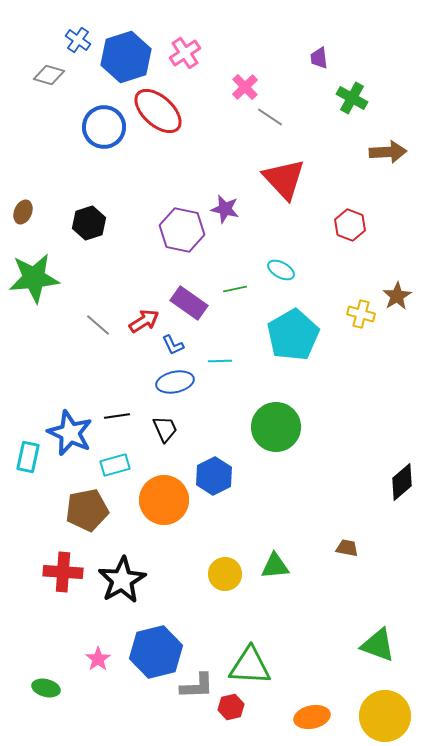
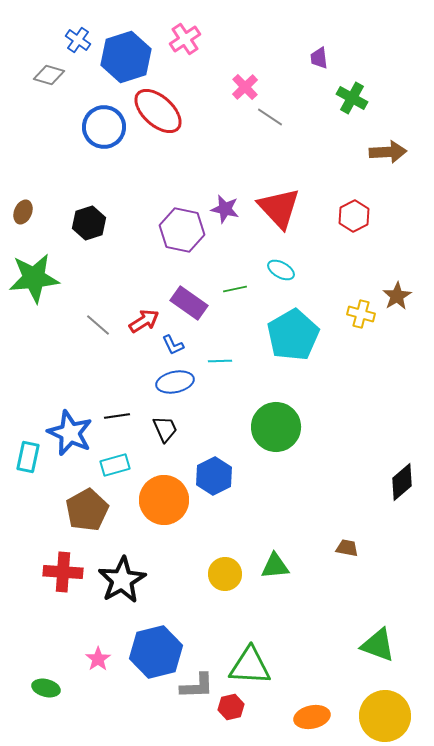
pink cross at (185, 53): moved 14 px up
red triangle at (284, 179): moved 5 px left, 29 px down
red hexagon at (350, 225): moved 4 px right, 9 px up; rotated 12 degrees clockwise
brown pentagon at (87, 510): rotated 18 degrees counterclockwise
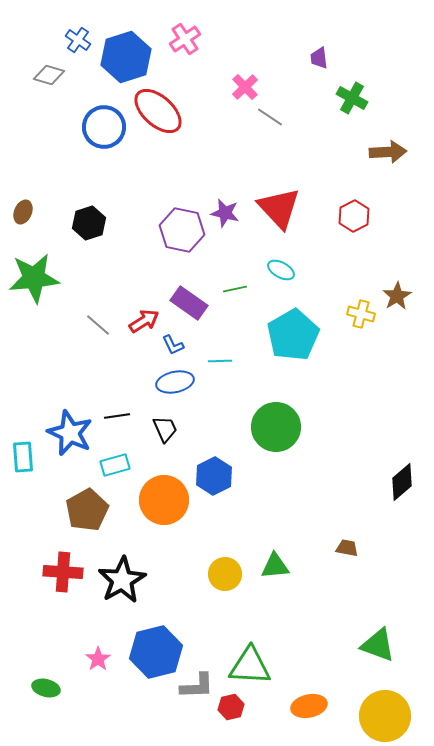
purple star at (225, 209): moved 4 px down
cyan rectangle at (28, 457): moved 5 px left; rotated 16 degrees counterclockwise
orange ellipse at (312, 717): moved 3 px left, 11 px up
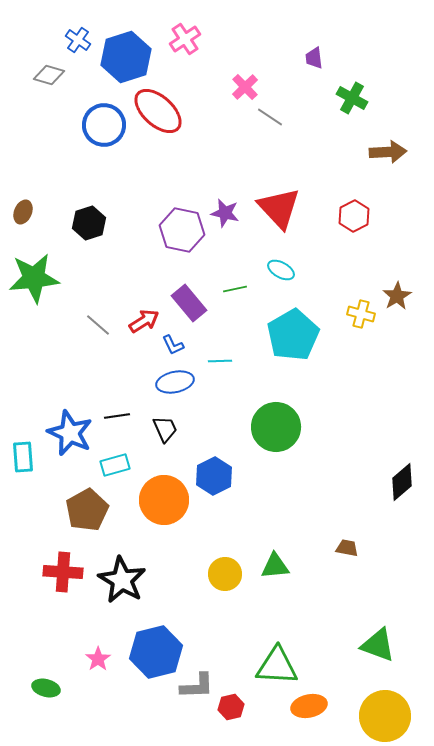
purple trapezoid at (319, 58): moved 5 px left
blue circle at (104, 127): moved 2 px up
purple rectangle at (189, 303): rotated 15 degrees clockwise
black star at (122, 580): rotated 12 degrees counterclockwise
green triangle at (250, 666): moved 27 px right
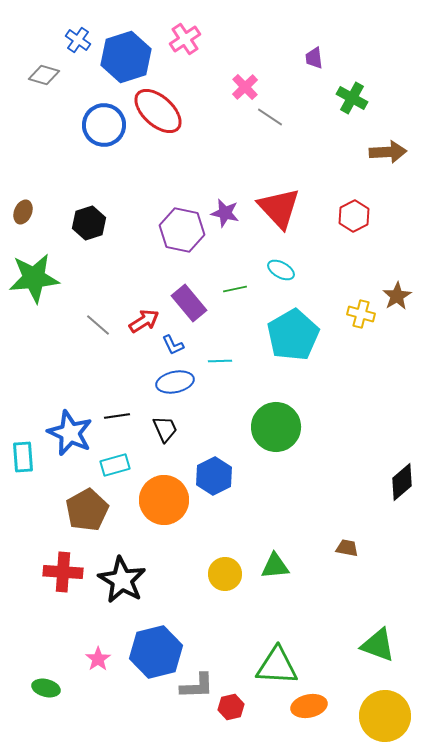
gray diamond at (49, 75): moved 5 px left
